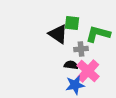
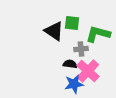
black triangle: moved 4 px left, 3 px up
black semicircle: moved 1 px left, 1 px up
blue star: moved 1 px left, 1 px up
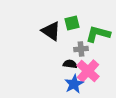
green square: rotated 21 degrees counterclockwise
black triangle: moved 3 px left
blue star: rotated 18 degrees counterclockwise
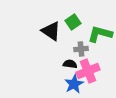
green square: moved 1 px right, 1 px up; rotated 21 degrees counterclockwise
green L-shape: moved 2 px right
pink cross: rotated 25 degrees clockwise
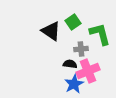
green L-shape: rotated 60 degrees clockwise
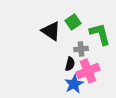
black semicircle: rotated 96 degrees clockwise
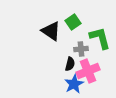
green L-shape: moved 4 px down
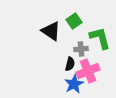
green square: moved 1 px right, 1 px up
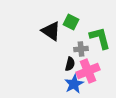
green square: moved 3 px left, 1 px down; rotated 28 degrees counterclockwise
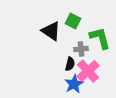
green square: moved 2 px right, 1 px up
pink cross: rotated 20 degrees counterclockwise
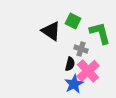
green L-shape: moved 5 px up
gray cross: rotated 24 degrees clockwise
